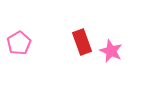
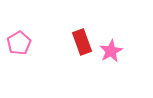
pink star: rotated 20 degrees clockwise
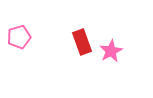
pink pentagon: moved 6 px up; rotated 15 degrees clockwise
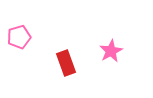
red rectangle: moved 16 px left, 21 px down
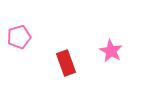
pink star: rotated 15 degrees counterclockwise
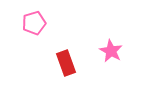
pink pentagon: moved 15 px right, 14 px up
